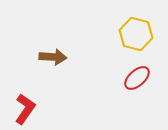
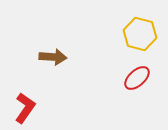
yellow hexagon: moved 4 px right
red L-shape: moved 1 px up
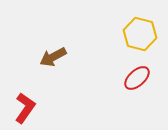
brown arrow: rotated 148 degrees clockwise
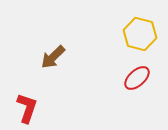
brown arrow: rotated 16 degrees counterclockwise
red L-shape: moved 2 px right; rotated 16 degrees counterclockwise
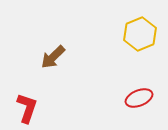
yellow hexagon: rotated 24 degrees clockwise
red ellipse: moved 2 px right, 20 px down; rotated 20 degrees clockwise
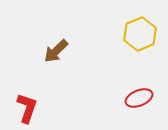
brown arrow: moved 3 px right, 6 px up
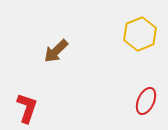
red ellipse: moved 7 px right, 3 px down; rotated 44 degrees counterclockwise
